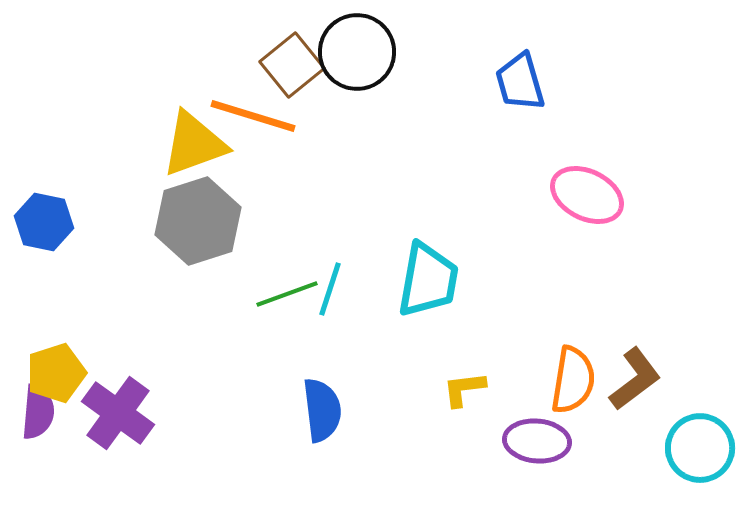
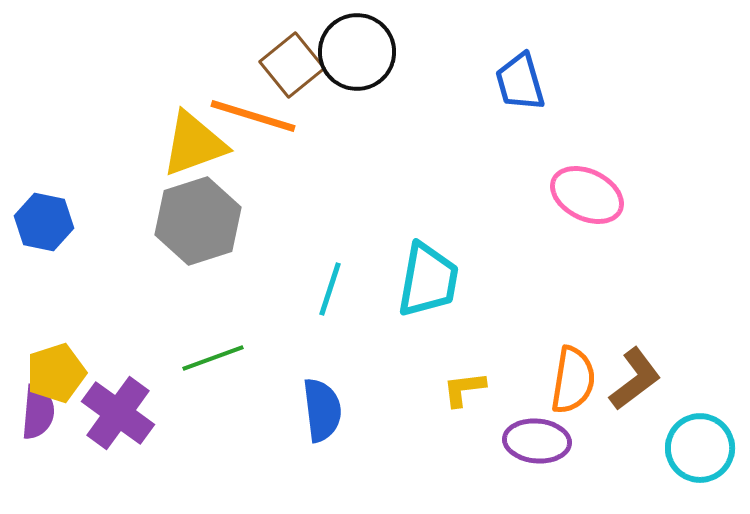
green line: moved 74 px left, 64 px down
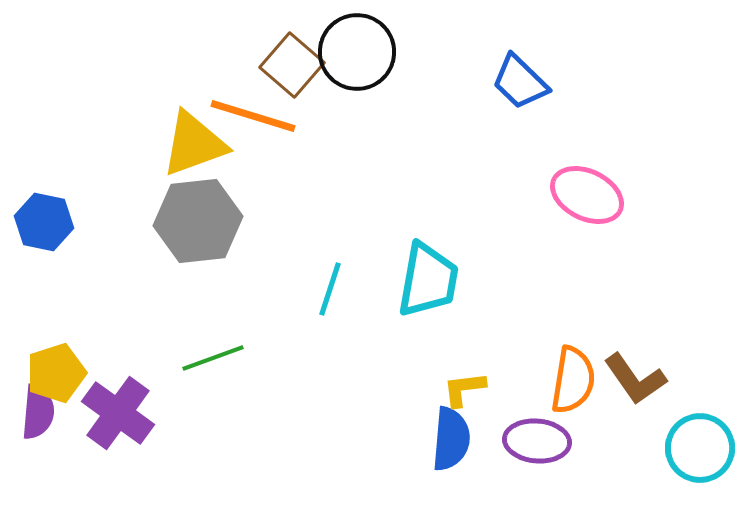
brown square: rotated 10 degrees counterclockwise
blue trapezoid: rotated 30 degrees counterclockwise
gray hexagon: rotated 12 degrees clockwise
brown L-shape: rotated 92 degrees clockwise
blue semicircle: moved 129 px right, 29 px down; rotated 12 degrees clockwise
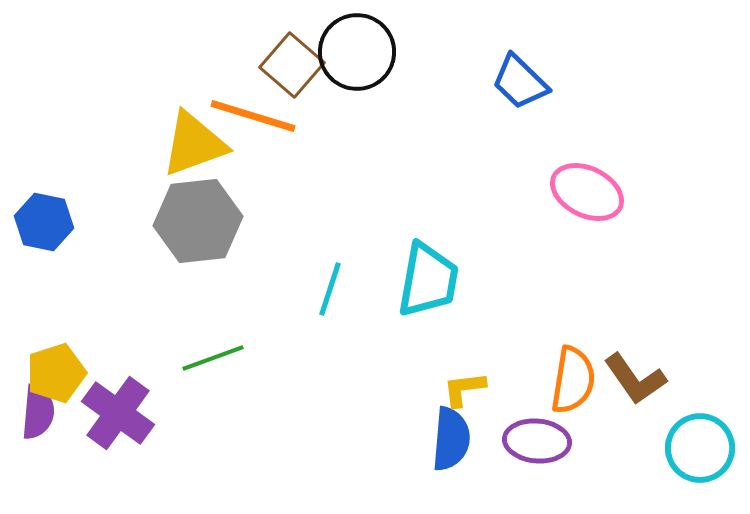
pink ellipse: moved 3 px up
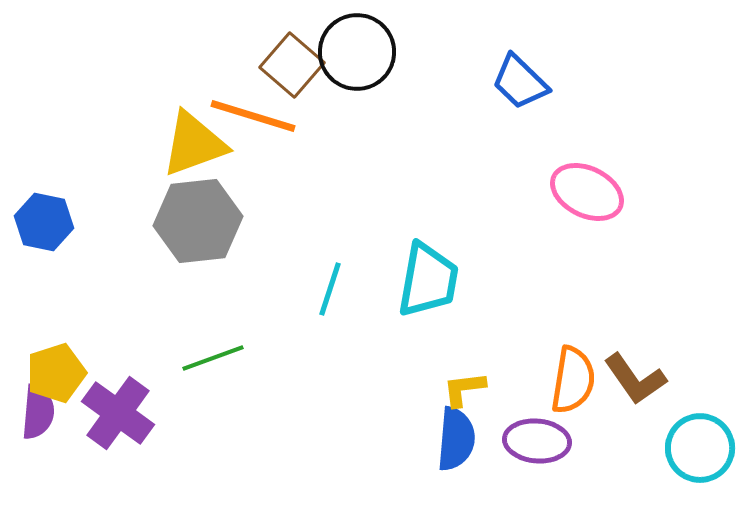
blue semicircle: moved 5 px right
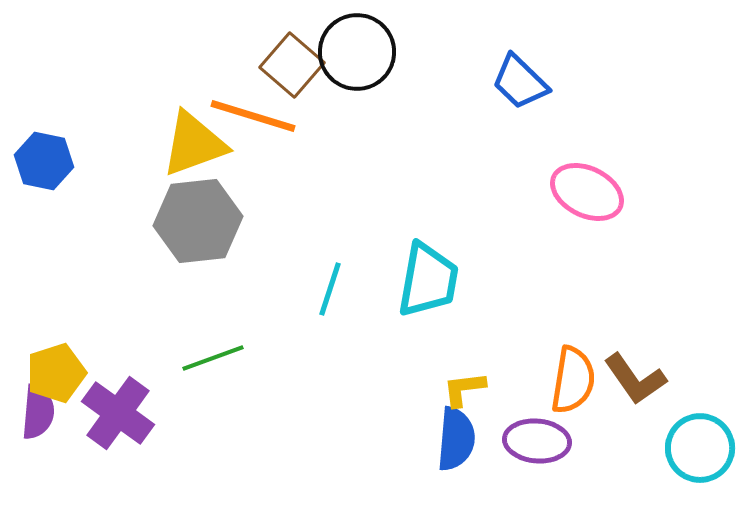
blue hexagon: moved 61 px up
